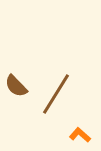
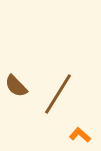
brown line: moved 2 px right
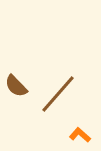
brown line: rotated 9 degrees clockwise
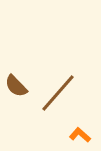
brown line: moved 1 px up
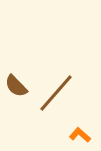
brown line: moved 2 px left
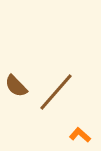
brown line: moved 1 px up
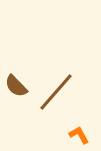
orange L-shape: moved 1 px left; rotated 20 degrees clockwise
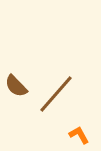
brown line: moved 2 px down
